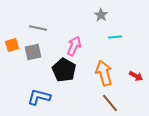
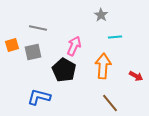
orange arrow: moved 1 px left, 7 px up; rotated 20 degrees clockwise
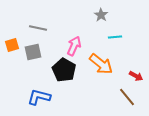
orange arrow: moved 2 px left, 2 px up; rotated 125 degrees clockwise
brown line: moved 17 px right, 6 px up
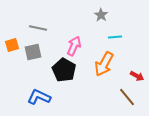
orange arrow: moved 3 px right; rotated 80 degrees clockwise
red arrow: moved 1 px right
blue L-shape: rotated 10 degrees clockwise
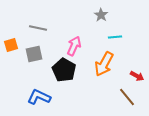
orange square: moved 1 px left
gray square: moved 1 px right, 2 px down
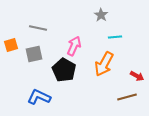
brown line: rotated 66 degrees counterclockwise
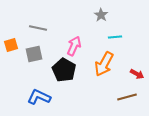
red arrow: moved 2 px up
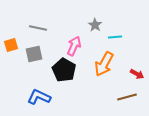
gray star: moved 6 px left, 10 px down
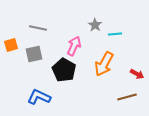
cyan line: moved 3 px up
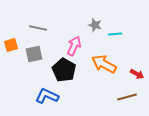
gray star: rotated 16 degrees counterclockwise
orange arrow: rotated 90 degrees clockwise
blue L-shape: moved 8 px right, 1 px up
